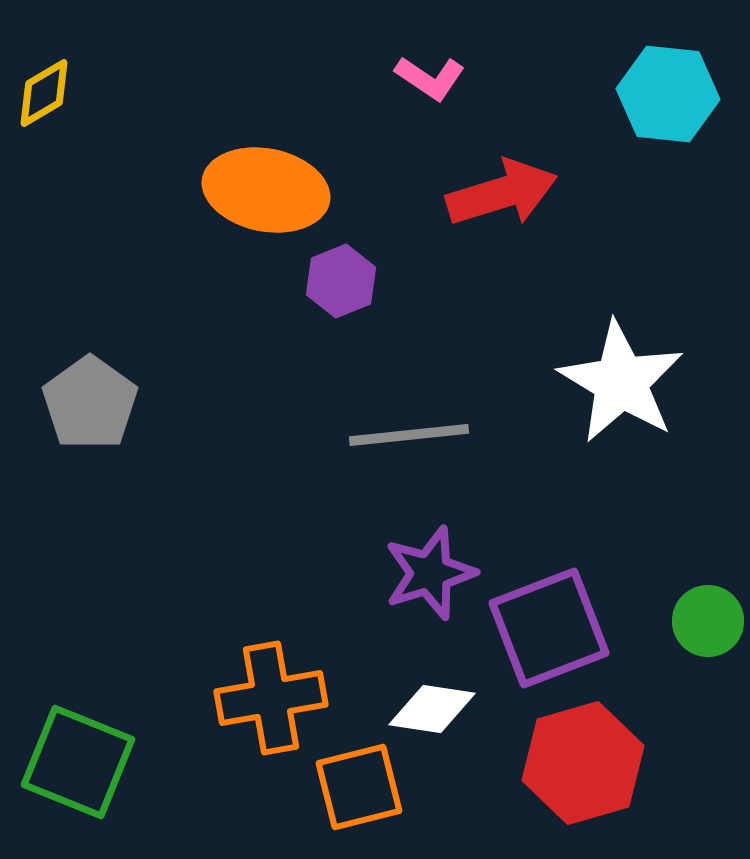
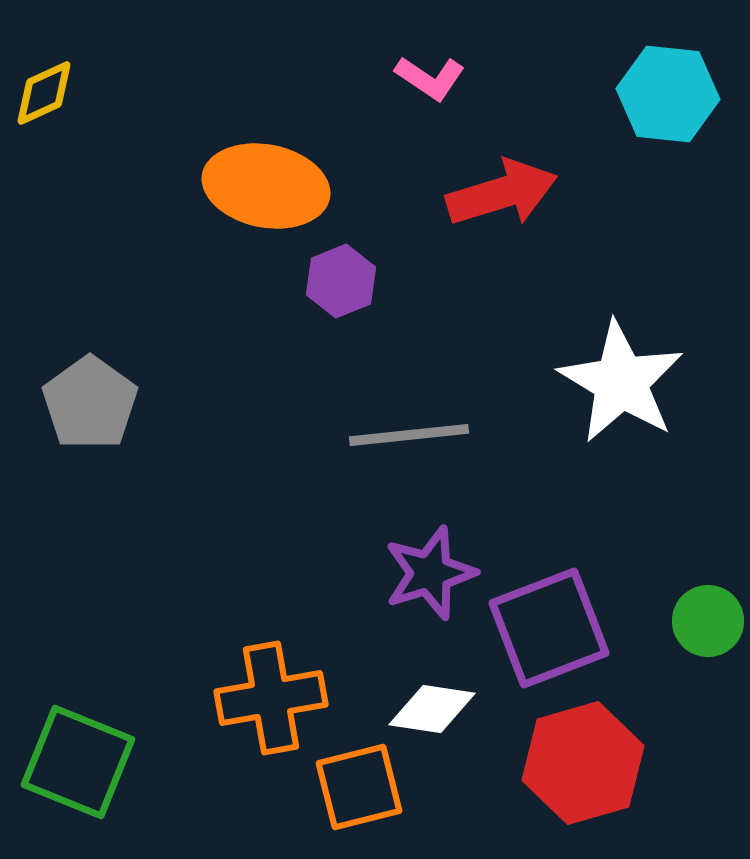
yellow diamond: rotated 6 degrees clockwise
orange ellipse: moved 4 px up
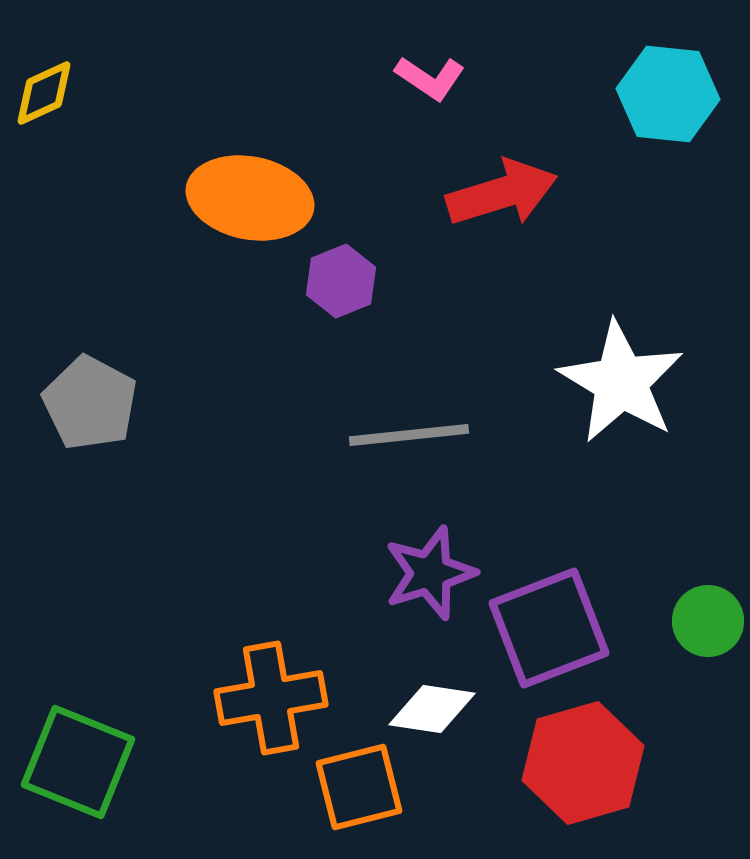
orange ellipse: moved 16 px left, 12 px down
gray pentagon: rotated 8 degrees counterclockwise
